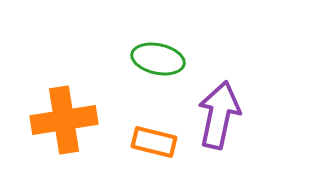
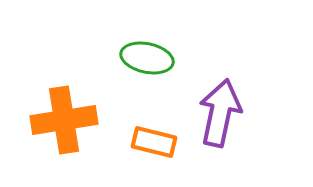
green ellipse: moved 11 px left, 1 px up
purple arrow: moved 1 px right, 2 px up
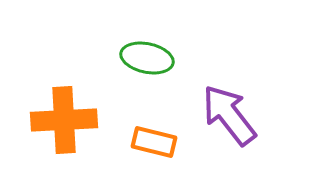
purple arrow: moved 9 px right, 2 px down; rotated 50 degrees counterclockwise
orange cross: rotated 6 degrees clockwise
